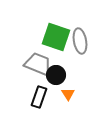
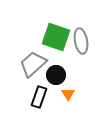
gray ellipse: moved 1 px right
gray trapezoid: moved 5 px left; rotated 64 degrees counterclockwise
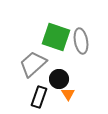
black circle: moved 3 px right, 4 px down
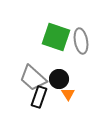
gray trapezoid: moved 14 px down; rotated 96 degrees counterclockwise
